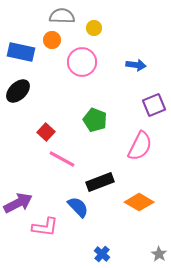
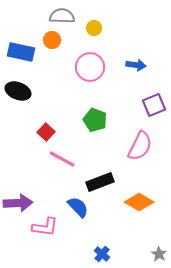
pink circle: moved 8 px right, 5 px down
black ellipse: rotated 65 degrees clockwise
purple arrow: rotated 24 degrees clockwise
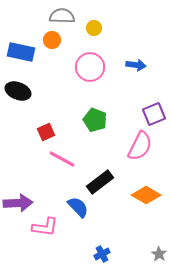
purple square: moved 9 px down
red square: rotated 24 degrees clockwise
black rectangle: rotated 16 degrees counterclockwise
orange diamond: moved 7 px right, 7 px up
blue cross: rotated 21 degrees clockwise
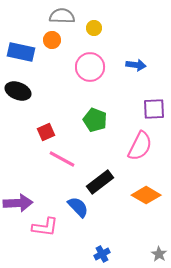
purple square: moved 5 px up; rotated 20 degrees clockwise
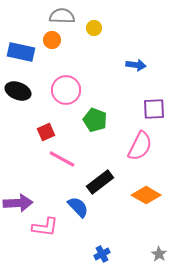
pink circle: moved 24 px left, 23 px down
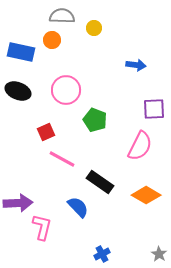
black rectangle: rotated 72 degrees clockwise
pink L-shape: moved 3 px left; rotated 84 degrees counterclockwise
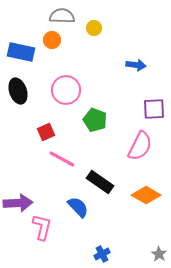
black ellipse: rotated 50 degrees clockwise
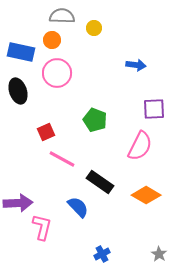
pink circle: moved 9 px left, 17 px up
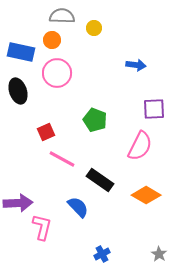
black rectangle: moved 2 px up
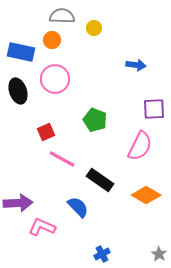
pink circle: moved 2 px left, 6 px down
pink L-shape: rotated 80 degrees counterclockwise
